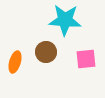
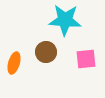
orange ellipse: moved 1 px left, 1 px down
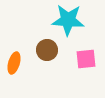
cyan star: moved 3 px right
brown circle: moved 1 px right, 2 px up
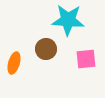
brown circle: moved 1 px left, 1 px up
